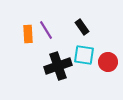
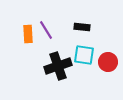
black rectangle: rotated 49 degrees counterclockwise
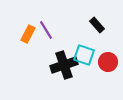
black rectangle: moved 15 px right, 2 px up; rotated 42 degrees clockwise
orange rectangle: rotated 30 degrees clockwise
cyan square: rotated 10 degrees clockwise
black cross: moved 6 px right, 1 px up
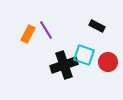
black rectangle: moved 1 px down; rotated 21 degrees counterclockwise
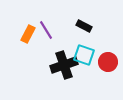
black rectangle: moved 13 px left
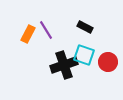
black rectangle: moved 1 px right, 1 px down
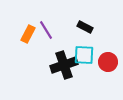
cyan square: rotated 15 degrees counterclockwise
